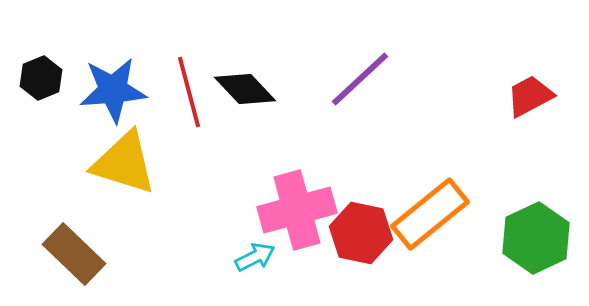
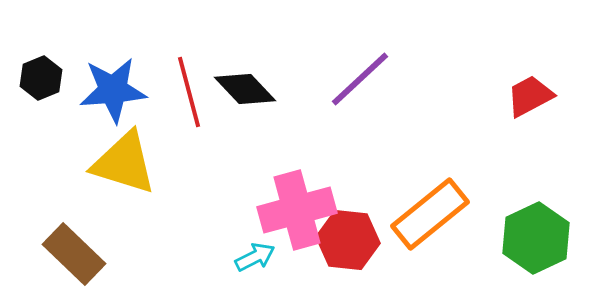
red hexagon: moved 13 px left, 7 px down; rotated 6 degrees counterclockwise
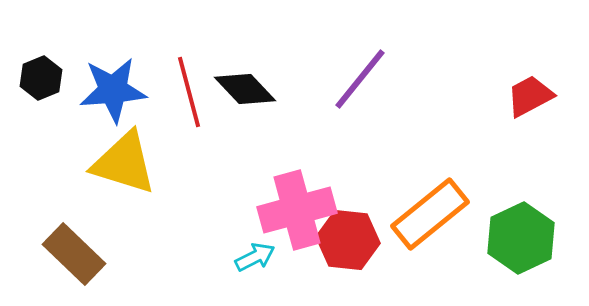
purple line: rotated 8 degrees counterclockwise
green hexagon: moved 15 px left
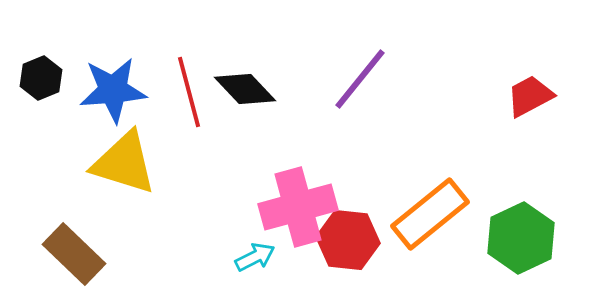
pink cross: moved 1 px right, 3 px up
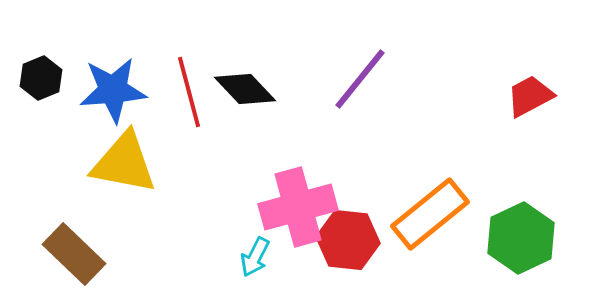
yellow triangle: rotated 6 degrees counterclockwise
cyan arrow: rotated 144 degrees clockwise
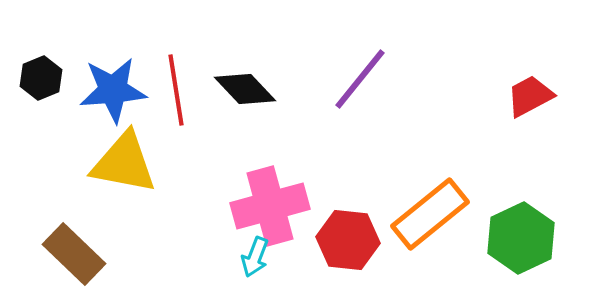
red line: moved 13 px left, 2 px up; rotated 6 degrees clockwise
pink cross: moved 28 px left, 1 px up
cyan arrow: rotated 6 degrees counterclockwise
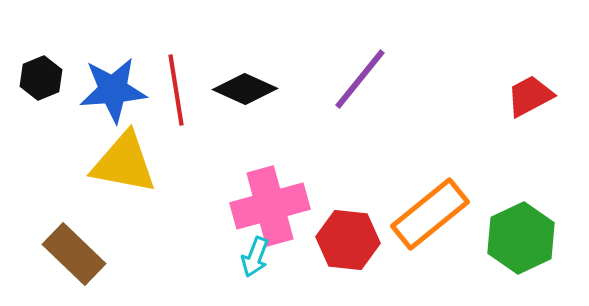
black diamond: rotated 22 degrees counterclockwise
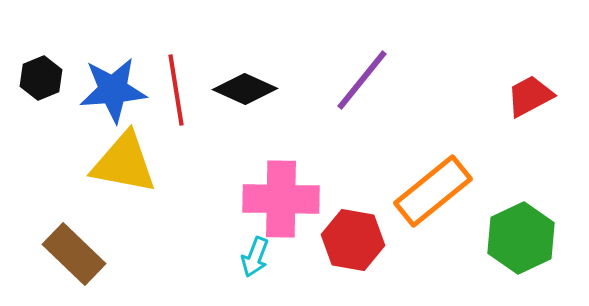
purple line: moved 2 px right, 1 px down
pink cross: moved 11 px right, 7 px up; rotated 16 degrees clockwise
orange rectangle: moved 3 px right, 23 px up
red hexagon: moved 5 px right; rotated 4 degrees clockwise
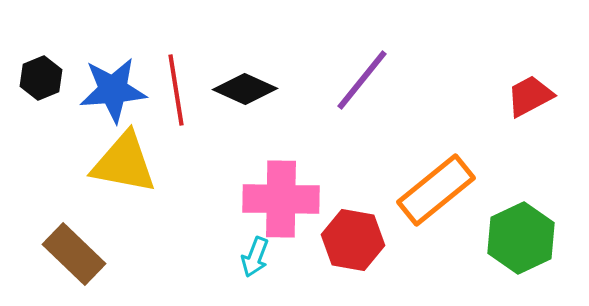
orange rectangle: moved 3 px right, 1 px up
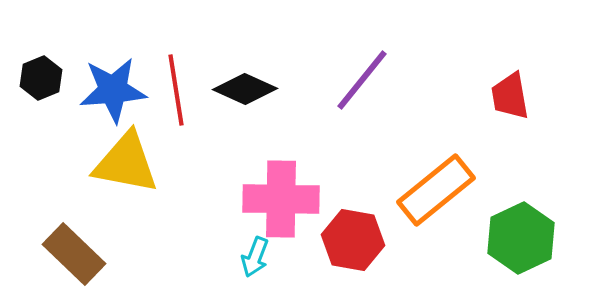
red trapezoid: moved 20 px left; rotated 72 degrees counterclockwise
yellow triangle: moved 2 px right
